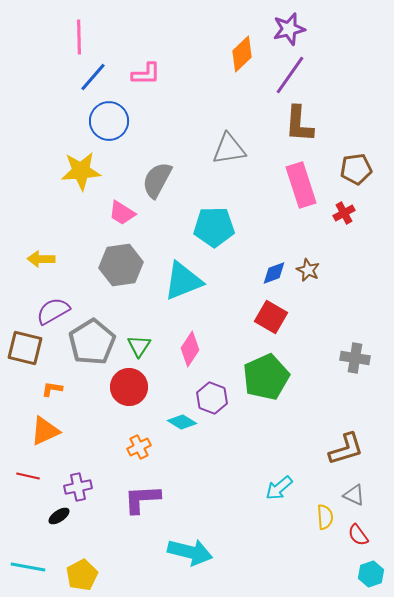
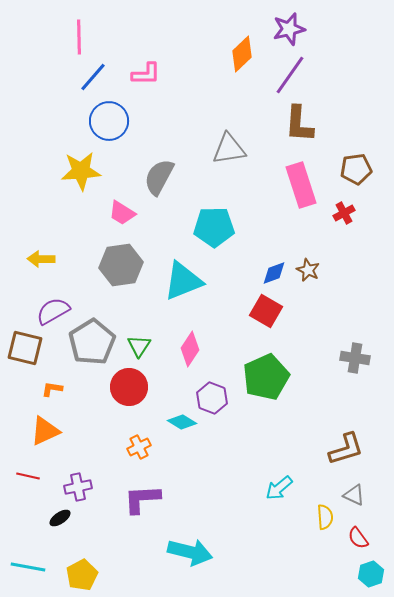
gray semicircle at (157, 180): moved 2 px right, 3 px up
red square at (271, 317): moved 5 px left, 6 px up
black ellipse at (59, 516): moved 1 px right, 2 px down
red semicircle at (358, 535): moved 3 px down
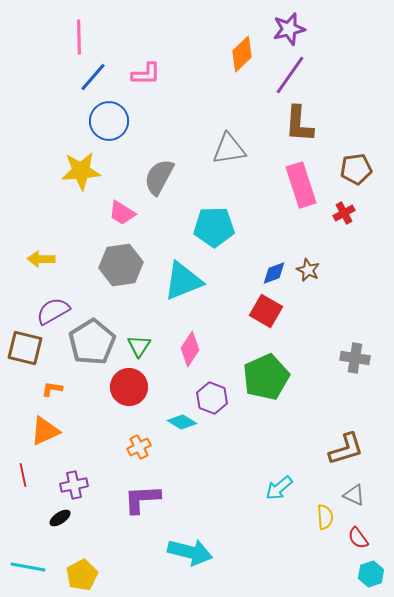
red line at (28, 476): moved 5 px left, 1 px up; rotated 65 degrees clockwise
purple cross at (78, 487): moved 4 px left, 2 px up
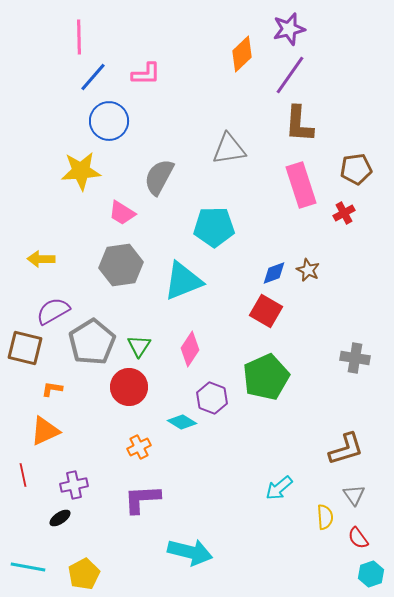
gray triangle at (354, 495): rotated 30 degrees clockwise
yellow pentagon at (82, 575): moved 2 px right, 1 px up
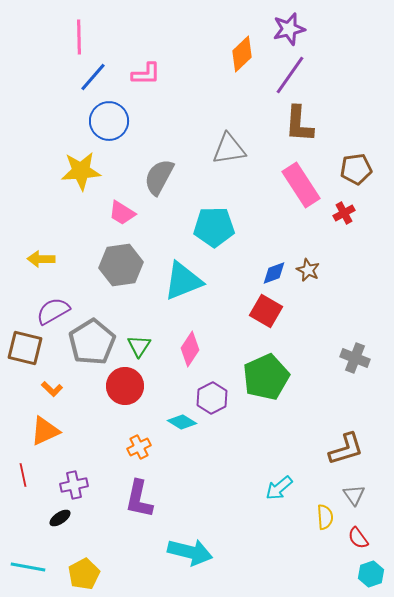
pink rectangle at (301, 185): rotated 15 degrees counterclockwise
gray cross at (355, 358): rotated 12 degrees clockwise
red circle at (129, 387): moved 4 px left, 1 px up
orange L-shape at (52, 389): rotated 145 degrees counterclockwise
purple hexagon at (212, 398): rotated 12 degrees clockwise
purple L-shape at (142, 499): moved 3 px left; rotated 75 degrees counterclockwise
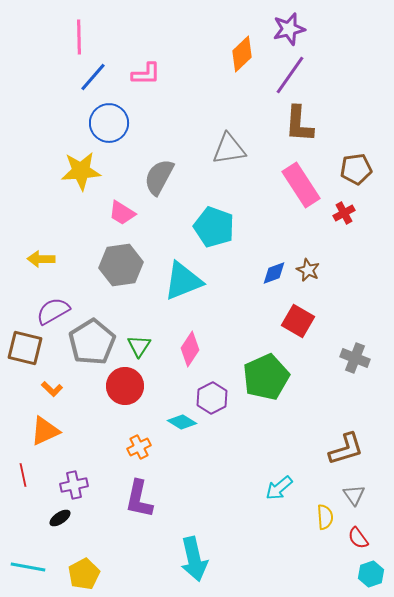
blue circle at (109, 121): moved 2 px down
cyan pentagon at (214, 227): rotated 21 degrees clockwise
red square at (266, 311): moved 32 px right, 10 px down
cyan arrow at (190, 552): moved 4 px right, 7 px down; rotated 63 degrees clockwise
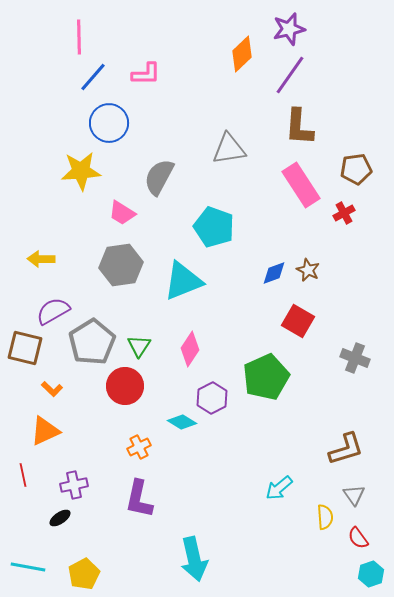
brown L-shape at (299, 124): moved 3 px down
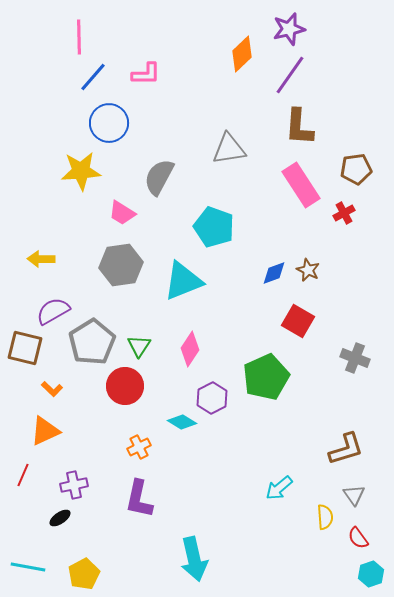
red line at (23, 475): rotated 35 degrees clockwise
